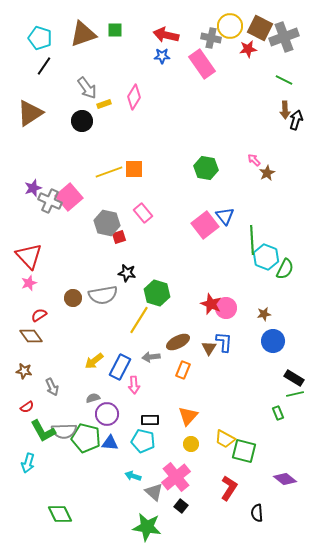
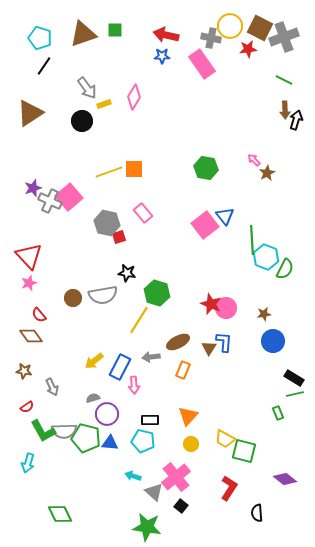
red semicircle at (39, 315): rotated 98 degrees counterclockwise
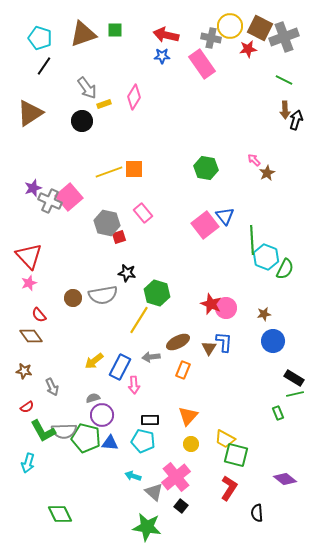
purple circle at (107, 414): moved 5 px left, 1 px down
green square at (244, 451): moved 8 px left, 4 px down
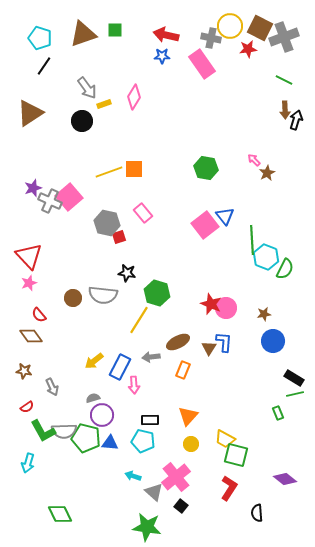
gray semicircle at (103, 295): rotated 16 degrees clockwise
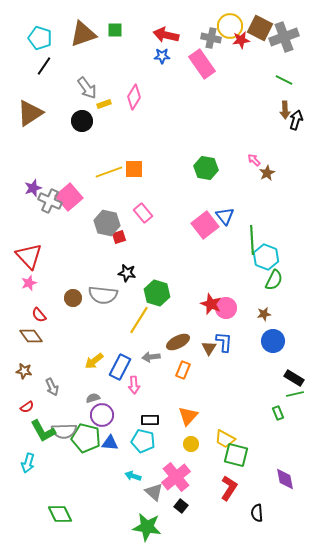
red star at (248, 49): moved 7 px left, 9 px up
green semicircle at (285, 269): moved 11 px left, 11 px down
purple diamond at (285, 479): rotated 40 degrees clockwise
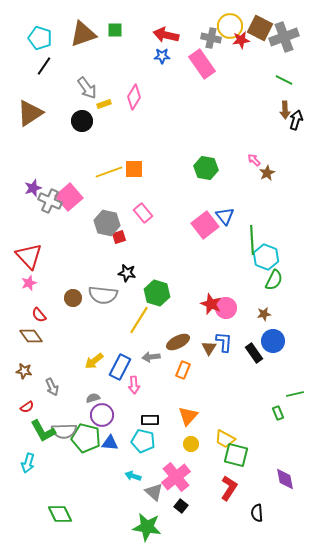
black rectangle at (294, 378): moved 40 px left, 25 px up; rotated 24 degrees clockwise
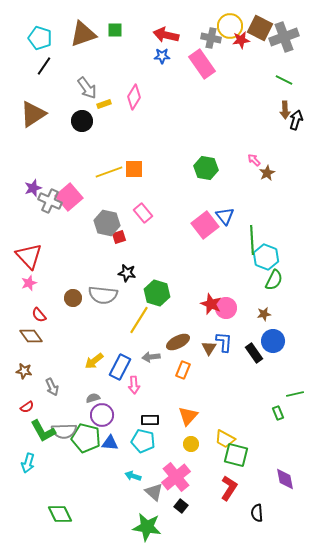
brown triangle at (30, 113): moved 3 px right, 1 px down
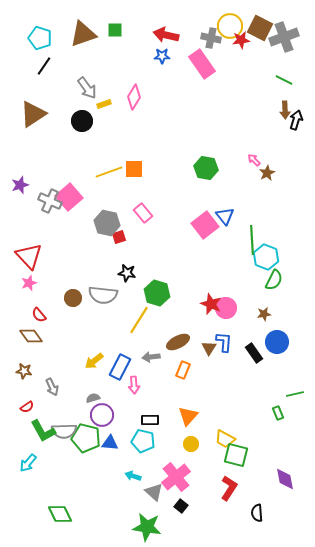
purple star at (33, 188): moved 13 px left, 3 px up
blue circle at (273, 341): moved 4 px right, 1 px down
cyan arrow at (28, 463): rotated 24 degrees clockwise
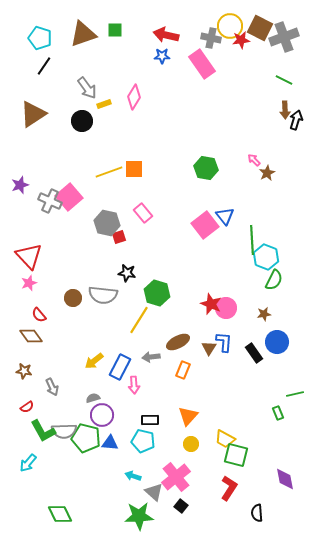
green star at (147, 527): moved 8 px left, 11 px up; rotated 12 degrees counterclockwise
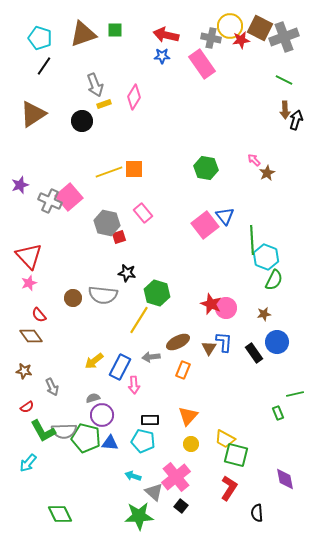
gray arrow at (87, 88): moved 8 px right, 3 px up; rotated 15 degrees clockwise
